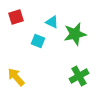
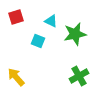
cyan triangle: moved 1 px left, 1 px up
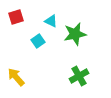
cyan square: rotated 32 degrees clockwise
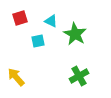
red square: moved 4 px right, 1 px down
green star: rotated 30 degrees counterclockwise
cyan square: rotated 24 degrees clockwise
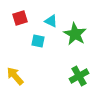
cyan square: rotated 24 degrees clockwise
yellow arrow: moved 1 px left, 1 px up
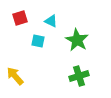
green star: moved 2 px right, 6 px down
green cross: rotated 12 degrees clockwise
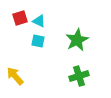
cyan triangle: moved 12 px left
green star: rotated 15 degrees clockwise
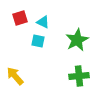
cyan triangle: moved 4 px right, 1 px down
green cross: rotated 12 degrees clockwise
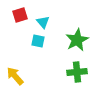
red square: moved 3 px up
cyan triangle: rotated 24 degrees clockwise
green cross: moved 2 px left, 4 px up
